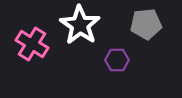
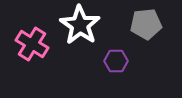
purple hexagon: moved 1 px left, 1 px down
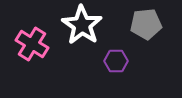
white star: moved 2 px right
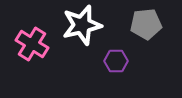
white star: rotated 24 degrees clockwise
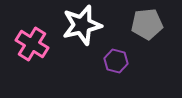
gray pentagon: moved 1 px right
purple hexagon: rotated 15 degrees clockwise
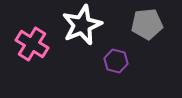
white star: rotated 9 degrees counterclockwise
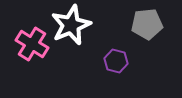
white star: moved 11 px left
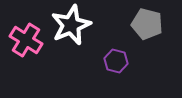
gray pentagon: rotated 20 degrees clockwise
pink cross: moved 6 px left, 4 px up
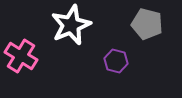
pink cross: moved 5 px left, 16 px down
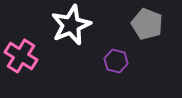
gray pentagon: rotated 8 degrees clockwise
